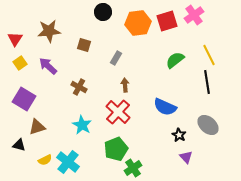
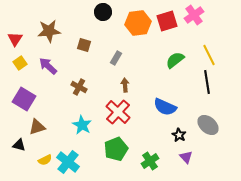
green cross: moved 17 px right, 7 px up
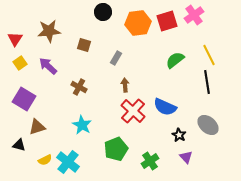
red cross: moved 15 px right, 1 px up
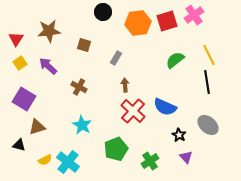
red triangle: moved 1 px right
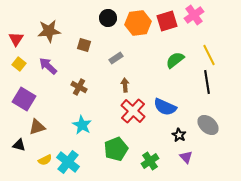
black circle: moved 5 px right, 6 px down
gray rectangle: rotated 24 degrees clockwise
yellow square: moved 1 px left, 1 px down; rotated 16 degrees counterclockwise
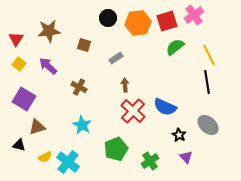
green semicircle: moved 13 px up
yellow semicircle: moved 3 px up
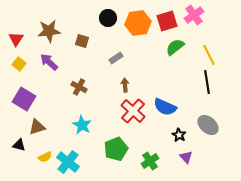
brown square: moved 2 px left, 4 px up
purple arrow: moved 1 px right, 4 px up
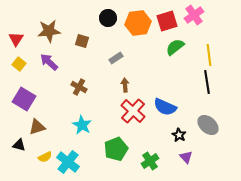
yellow line: rotated 20 degrees clockwise
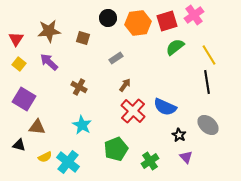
brown square: moved 1 px right, 3 px up
yellow line: rotated 25 degrees counterclockwise
brown arrow: rotated 40 degrees clockwise
brown triangle: rotated 24 degrees clockwise
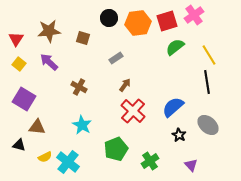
black circle: moved 1 px right
blue semicircle: moved 8 px right; rotated 115 degrees clockwise
purple triangle: moved 5 px right, 8 px down
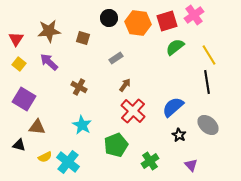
orange hexagon: rotated 15 degrees clockwise
green pentagon: moved 4 px up
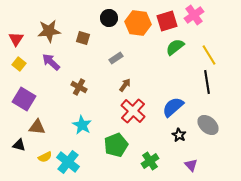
purple arrow: moved 2 px right
